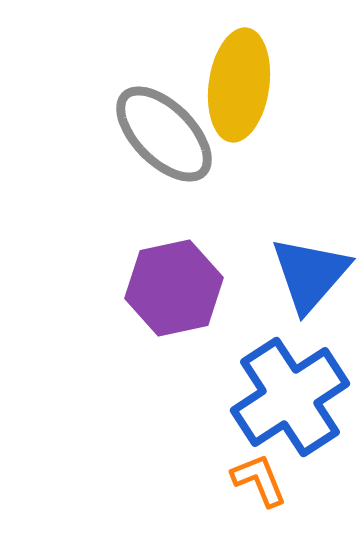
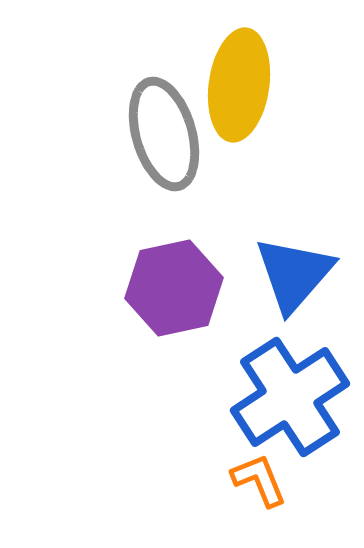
gray ellipse: rotated 29 degrees clockwise
blue triangle: moved 16 px left
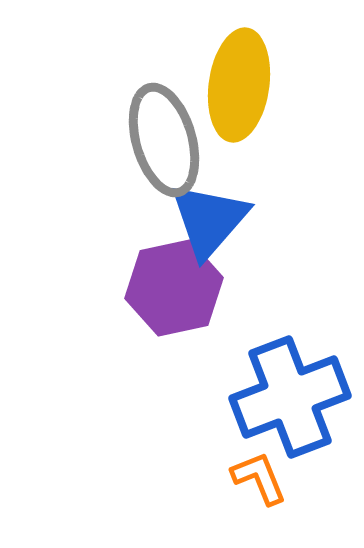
gray ellipse: moved 6 px down
blue triangle: moved 85 px left, 54 px up
blue cross: rotated 12 degrees clockwise
orange L-shape: moved 2 px up
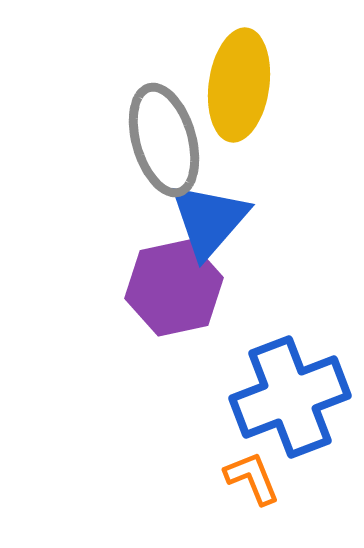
orange L-shape: moved 7 px left
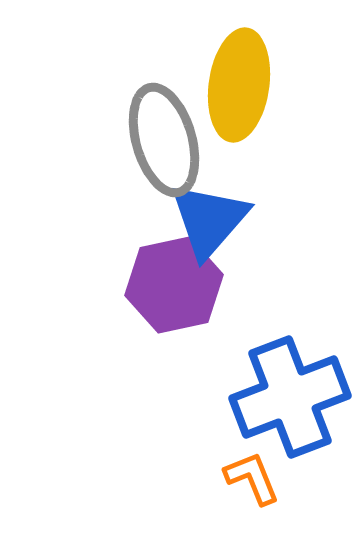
purple hexagon: moved 3 px up
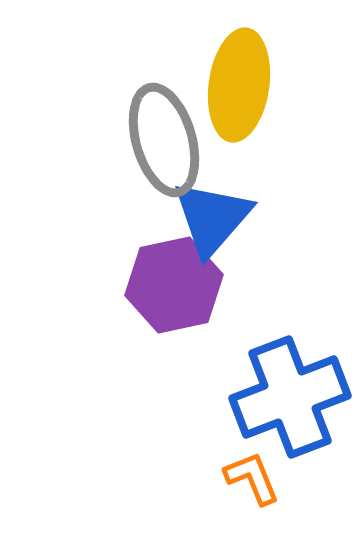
blue triangle: moved 3 px right, 2 px up
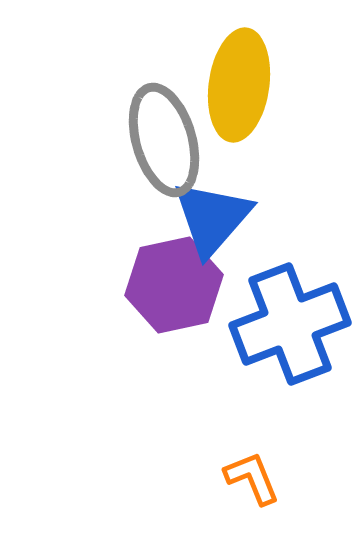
blue cross: moved 73 px up
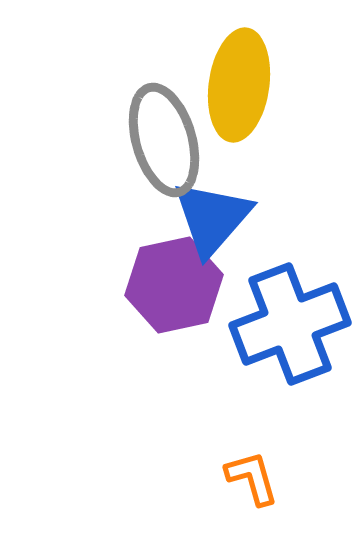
orange L-shape: rotated 6 degrees clockwise
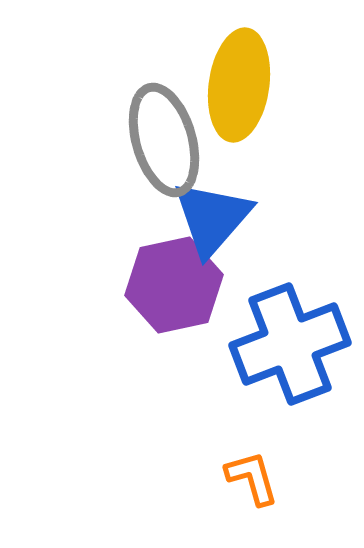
blue cross: moved 20 px down
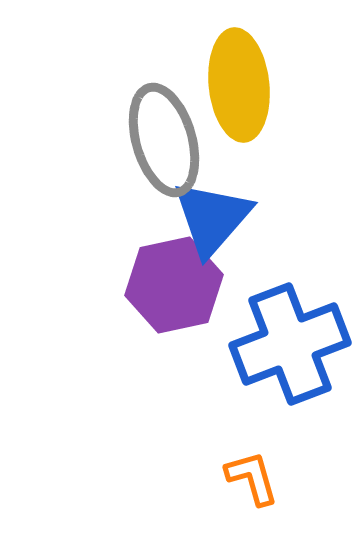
yellow ellipse: rotated 14 degrees counterclockwise
